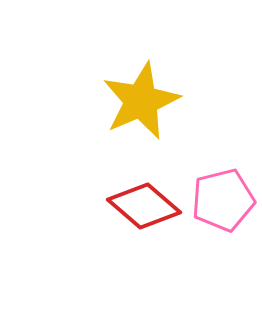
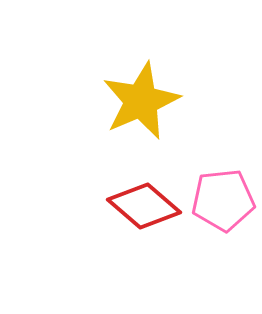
pink pentagon: rotated 8 degrees clockwise
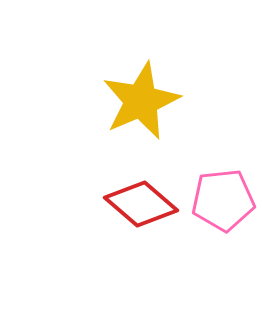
red diamond: moved 3 px left, 2 px up
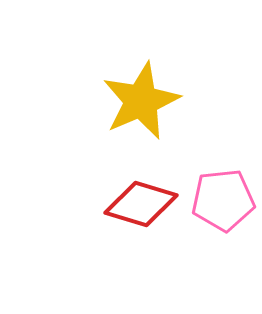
red diamond: rotated 24 degrees counterclockwise
